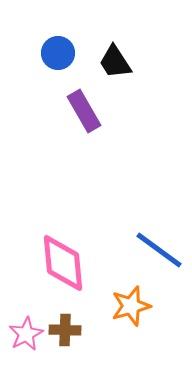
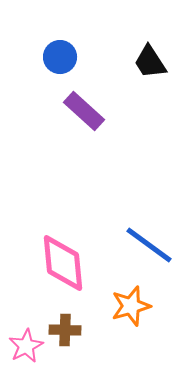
blue circle: moved 2 px right, 4 px down
black trapezoid: moved 35 px right
purple rectangle: rotated 18 degrees counterclockwise
blue line: moved 10 px left, 5 px up
pink star: moved 12 px down
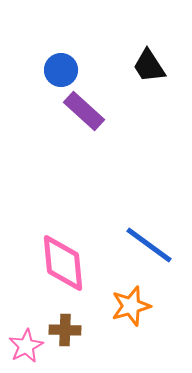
blue circle: moved 1 px right, 13 px down
black trapezoid: moved 1 px left, 4 px down
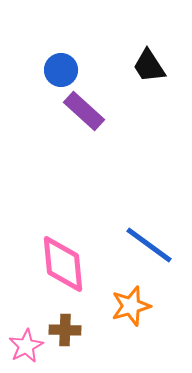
pink diamond: moved 1 px down
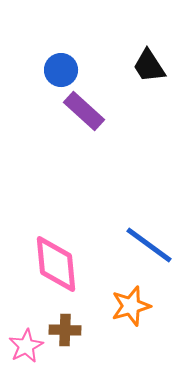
pink diamond: moved 7 px left
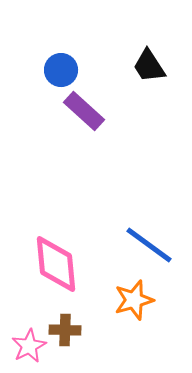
orange star: moved 3 px right, 6 px up
pink star: moved 3 px right
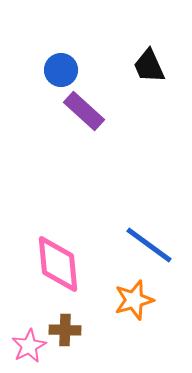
black trapezoid: rotated 9 degrees clockwise
pink diamond: moved 2 px right
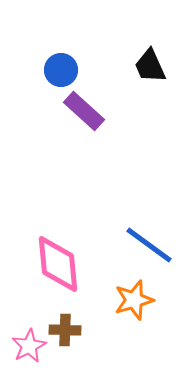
black trapezoid: moved 1 px right
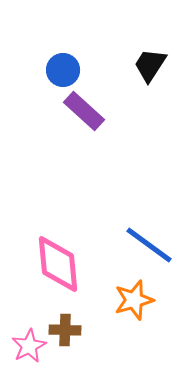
black trapezoid: moved 1 px up; rotated 57 degrees clockwise
blue circle: moved 2 px right
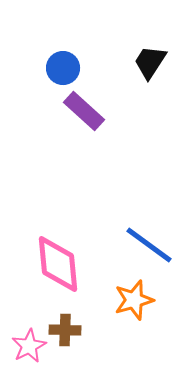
black trapezoid: moved 3 px up
blue circle: moved 2 px up
